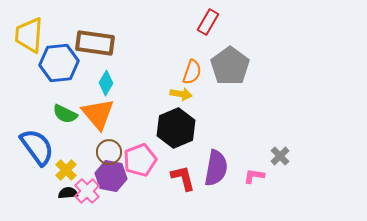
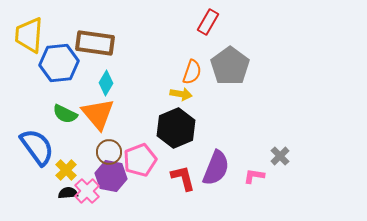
purple semicircle: rotated 12 degrees clockwise
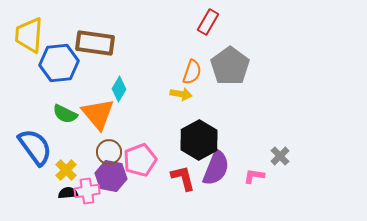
cyan diamond: moved 13 px right, 6 px down
black hexagon: moved 23 px right, 12 px down; rotated 6 degrees counterclockwise
blue semicircle: moved 2 px left
pink cross: rotated 35 degrees clockwise
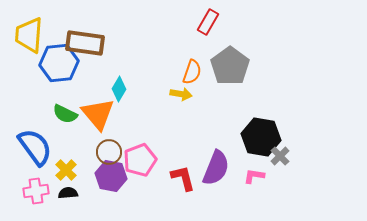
brown rectangle: moved 10 px left
black hexagon: moved 62 px right, 3 px up; rotated 21 degrees counterclockwise
pink cross: moved 51 px left
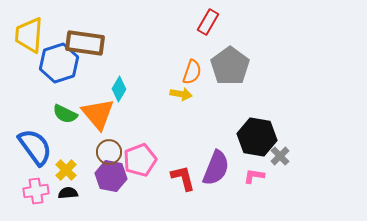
blue hexagon: rotated 12 degrees counterclockwise
black hexagon: moved 4 px left
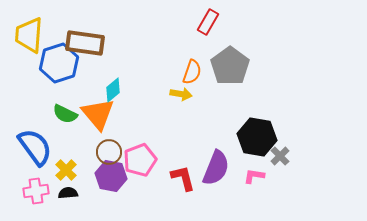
cyan diamond: moved 6 px left, 1 px down; rotated 20 degrees clockwise
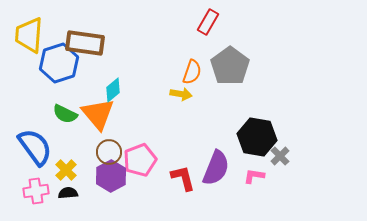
purple hexagon: rotated 20 degrees clockwise
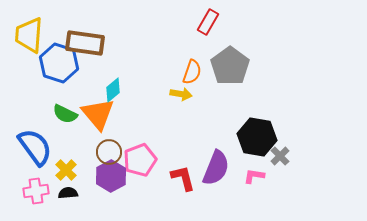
blue hexagon: rotated 24 degrees counterclockwise
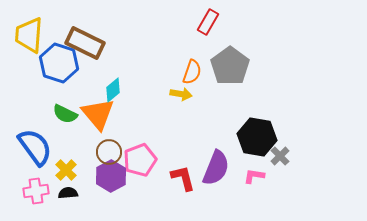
brown rectangle: rotated 18 degrees clockwise
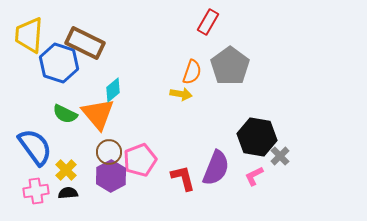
pink L-shape: rotated 35 degrees counterclockwise
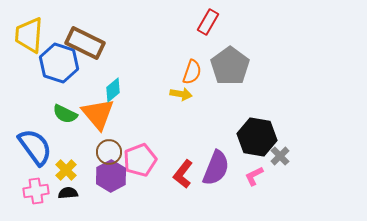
red L-shape: moved 4 px up; rotated 128 degrees counterclockwise
